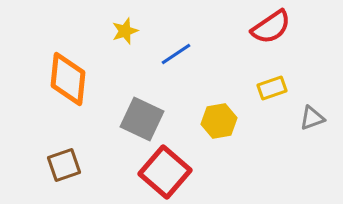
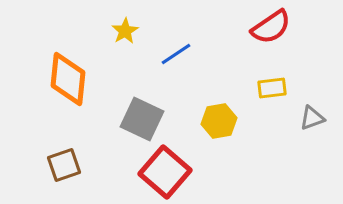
yellow star: rotated 12 degrees counterclockwise
yellow rectangle: rotated 12 degrees clockwise
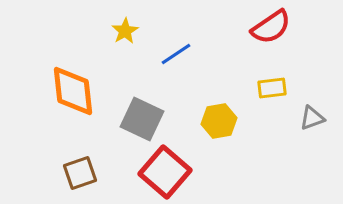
orange diamond: moved 5 px right, 12 px down; rotated 12 degrees counterclockwise
brown square: moved 16 px right, 8 px down
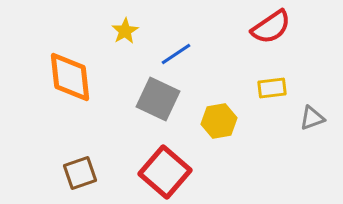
orange diamond: moved 3 px left, 14 px up
gray square: moved 16 px right, 20 px up
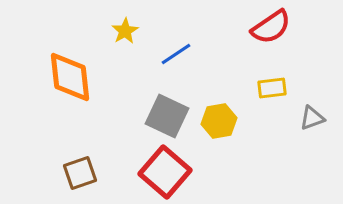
gray square: moved 9 px right, 17 px down
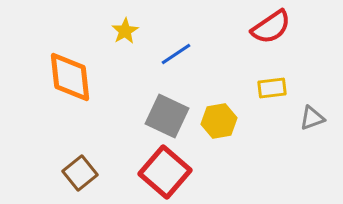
brown square: rotated 20 degrees counterclockwise
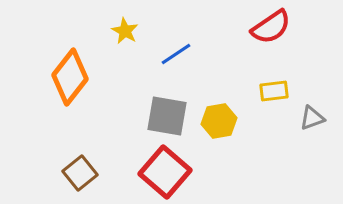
yellow star: rotated 12 degrees counterclockwise
orange diamond: rotated 44 degrees clockwise
yellow rectangle: moved 2 px right, 3 px down
gray square: rotated 15 degrees counterclockwise
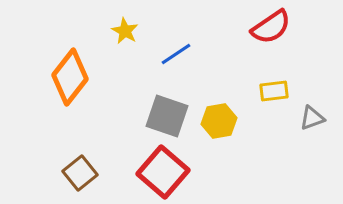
gray square: rotated 9 degrees clockwise
red square: moved 2 px left
